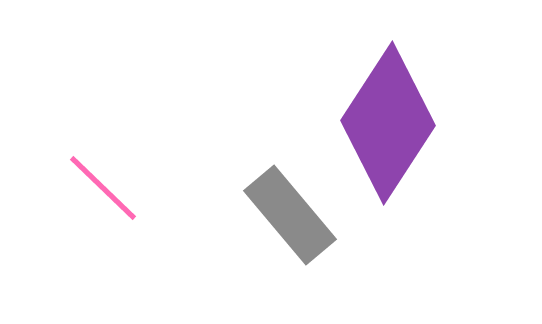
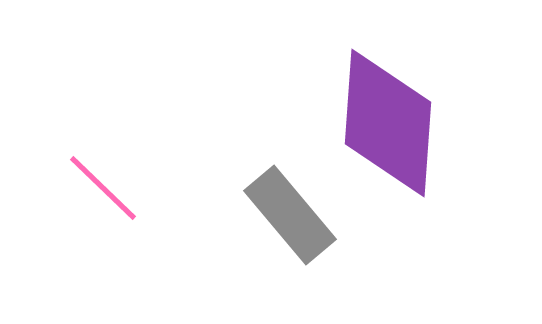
purple diamond: rotated 29 degrees counterclockwise
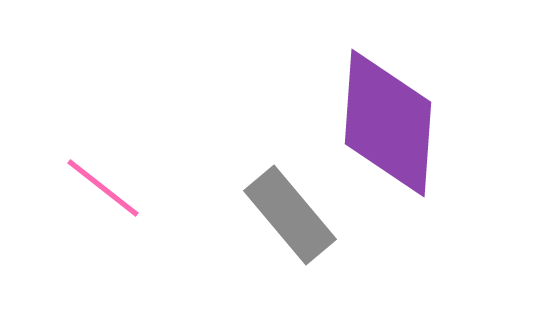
pink line: rotated 6 degrees counterclockwise
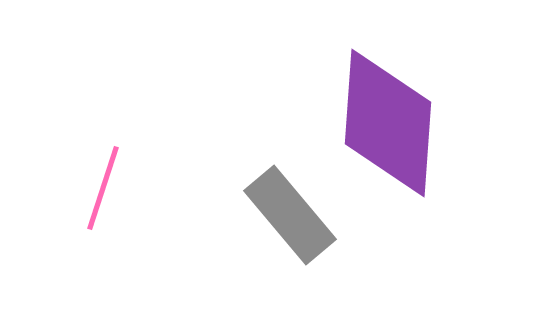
pink line: rotated 70 degrees clockwise
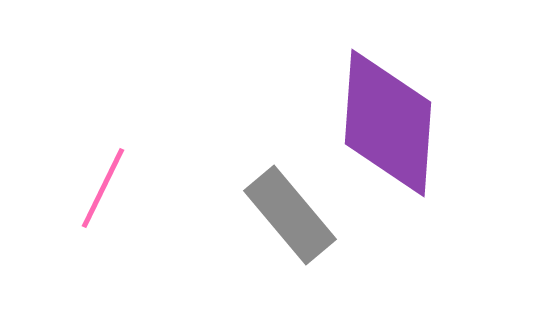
pink line: rotated 8 degrees clockwise
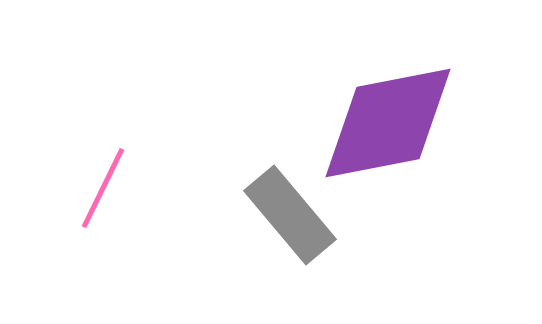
purple diamond: rotated 75 degrees clockwise
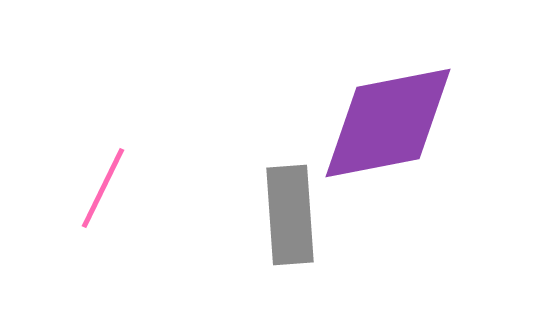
gray rectangle: rotated 36 degrees clockwise
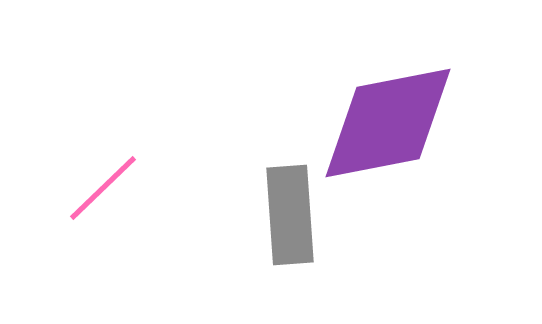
pink line: rotated 20 degrees clockwise
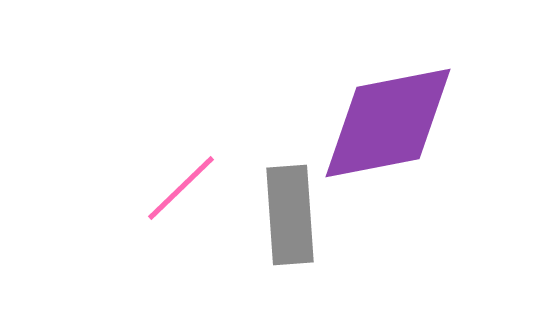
pink line: moved 78 px right
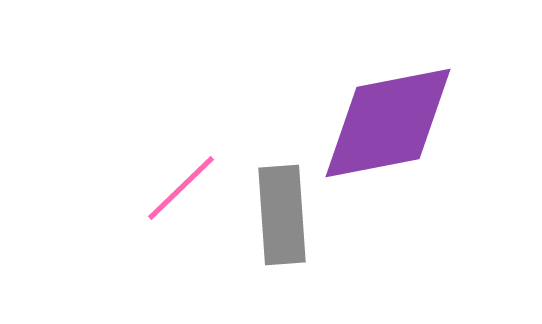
gray rectangle: moved 8 px left
